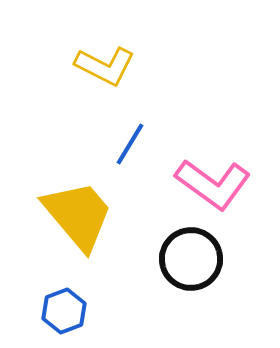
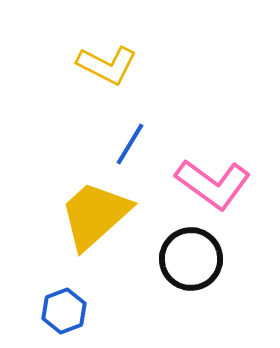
yellow L-shape: moved 2 px right, 1 px up
yellow trapezoid: moved 17 px right; rotated 92 degrees counterclockwise
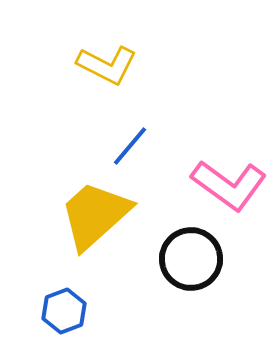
blue line: moved 2 px down; rotated 9 degrees clockwise
pink L-shape: moved 16 px right, 1 px down
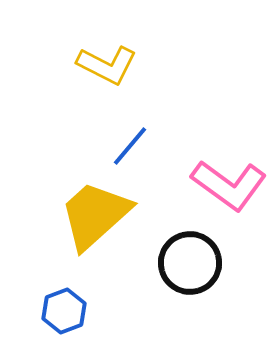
black circle: moved 1 px left, 4 px down
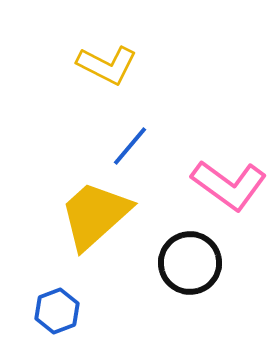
blue hexagon: moved 7 px left
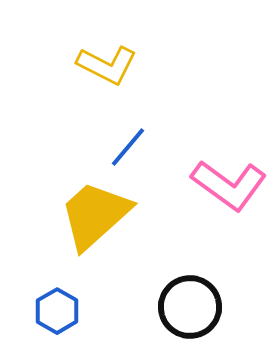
blue line: moved 2 px left, 1 px down
black circle: moved 44 px down
blue hexagon: rotated 9 degrees counterclockwise
